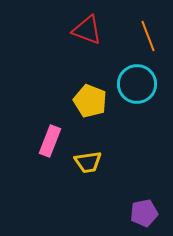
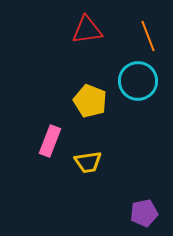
red triangle: rotated 28 degrees counterclockwise
cyan circle: moved 1 px right, 3 px up
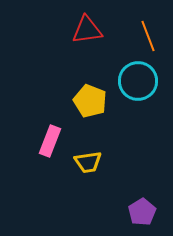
purple pentagon: moved 2 px left, 1 px up; rotated 20 degrees counterclockwise
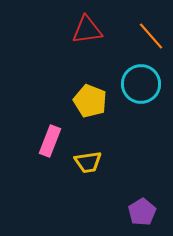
orange line: moved 3 px right; rotated 20 degrees counterclockwise
cyan circle: moved 3 px right, 3 px down
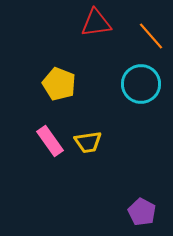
red triangle: moved 9 px right, 7 px up
yellow pentagon: moved 31 px left, 17 px up
pink rectangle: rotated 56 degrees counterclockwise
yellow trapezoid: moved 20 px up
purple pentagon: rotated 12 degrees counterclockwise
